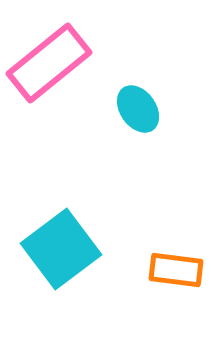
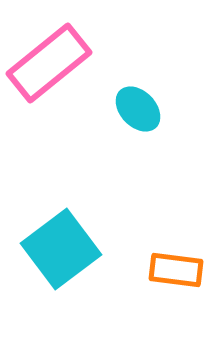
cyan ellipse: rotated 9 degrees counterclockwise
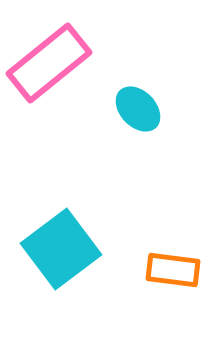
orange rectangle: moved 3 px left
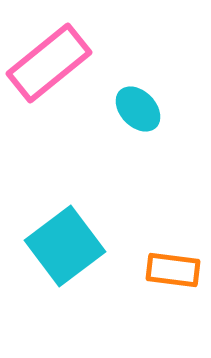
cyan square: moved 4 px right, 3 px up
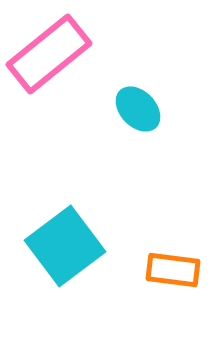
pink rectangle: moved 9 px up
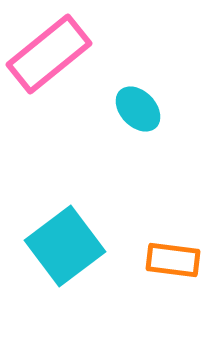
orange rectangle: moved 10 px up
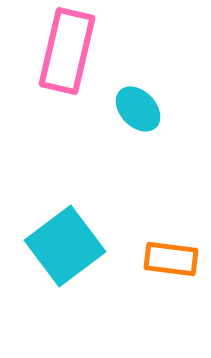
pink rectangle: moved 18 px right, 3 px up; rotated 38 degrees counterclockwise
orange rectangle: moved 2 px left, 1 px up
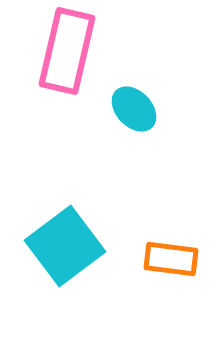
cyan ellipse: moved 4 px left
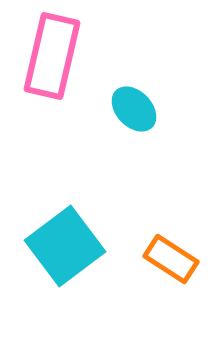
pink rectangle: moved 15 px left, 5 px down
orange rectangle: rotated 26 degrees clockwise
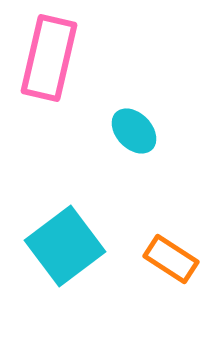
pink rectangle: moved 3 px left, 2 px down
cyan ellipse: moved 22 px down
